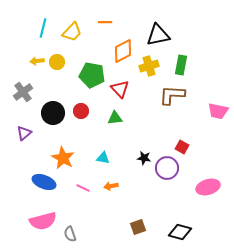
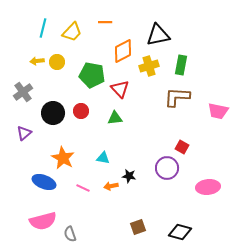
brown L-shape: moved 5 px right, 2 px down
black star: moved 15 px left, 18 px down
pink ellipse: rotated 10 degrees clockwise
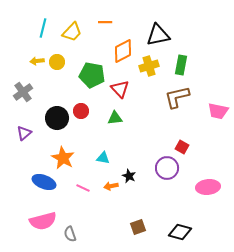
brown L-shape: rotated 16 degrees counterclockwise
black circle: moved 4 px right, 5 px down
black star: rotated 16 degrees clockwise
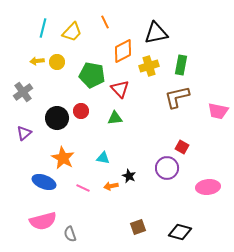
orange line: rotated 64 degrees clockwise
black triangle: moved 2 px left, 2 px up
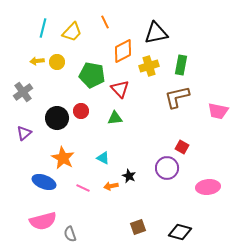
cyan triangle: rotated 16 degrees clockwise
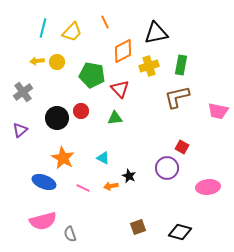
purple triangle: moved 4 px left, 3 px up
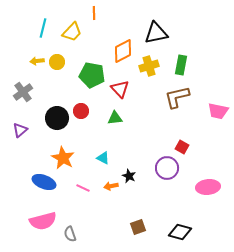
orange line: moved 11 px left, 9 px up; rotated 24 degrees clockwise
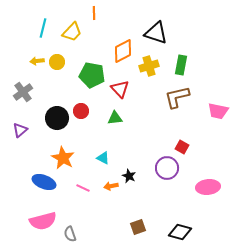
black triangle: rotated 30 degrees clockwise
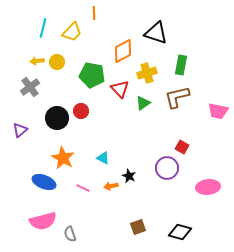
yellow cross: moved 2 px left, 7 px down
gray cross: moved 7 px right, 5 px up
green triangle: moved 28 px right, 15 px up; rotated 28 degrees counterclockwise
